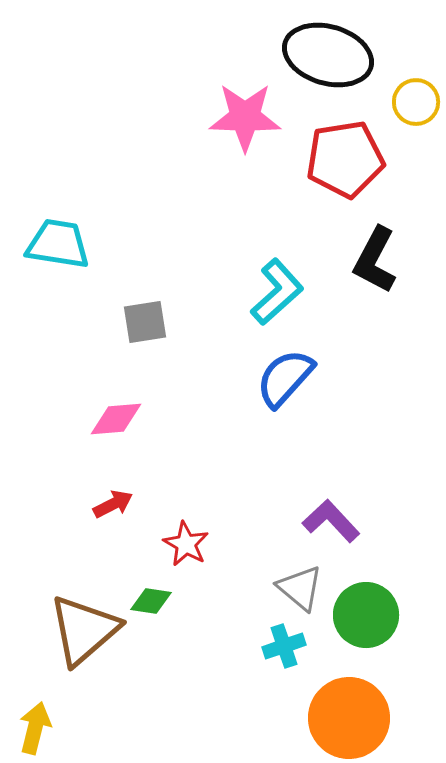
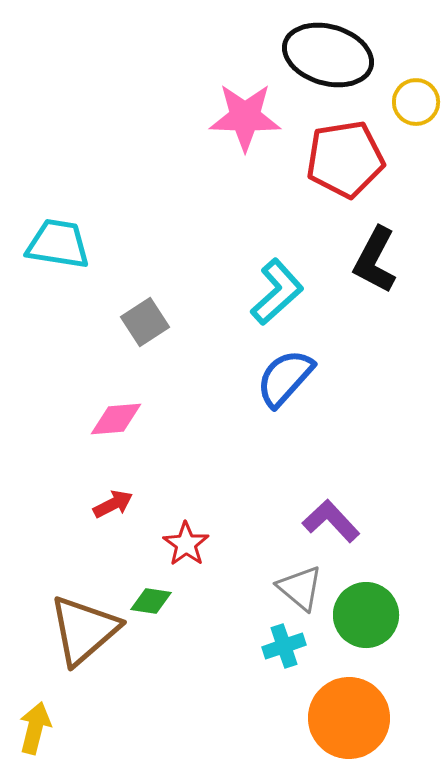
gray square: rotated 24 degrees counterclockwise
red star: rotated 6 degrees clockwise
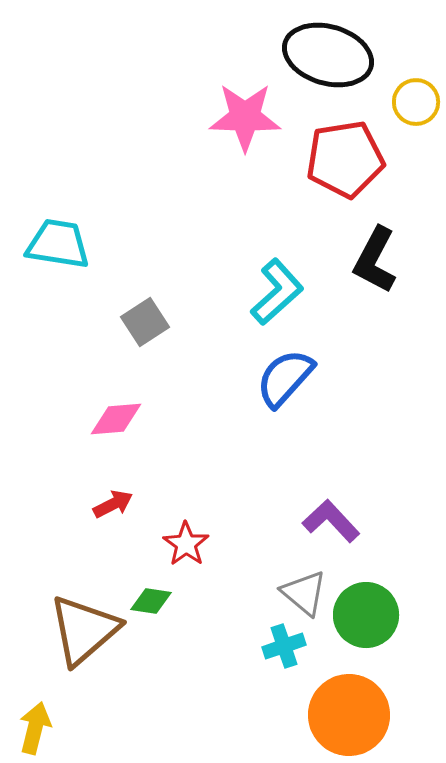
gray triangle: moved 4 px right, 5 px down
orange circle: moved 3 px up
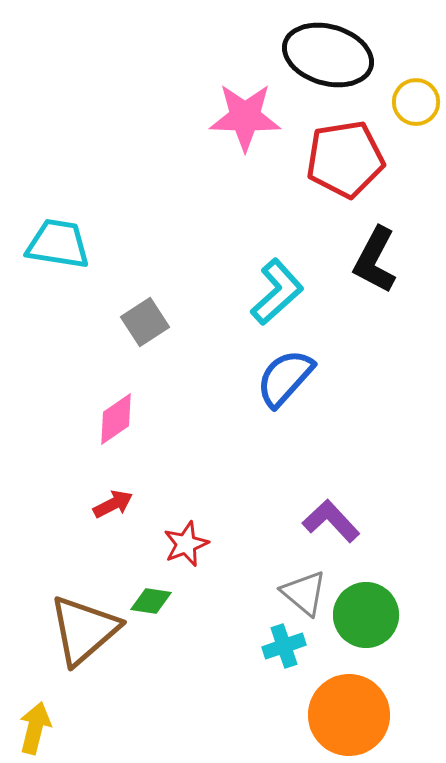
pink diamond: rotated 30 degrees counterclockwise
red star: rotated 15 degrees clockwise
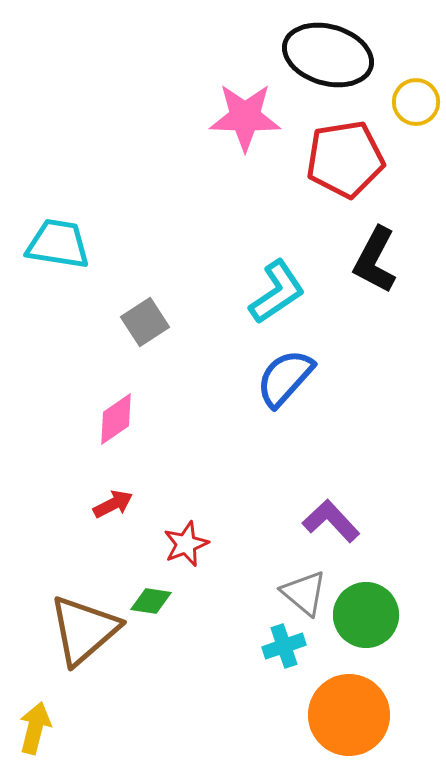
cyan L-shape: rotated 8 degrees clockwise
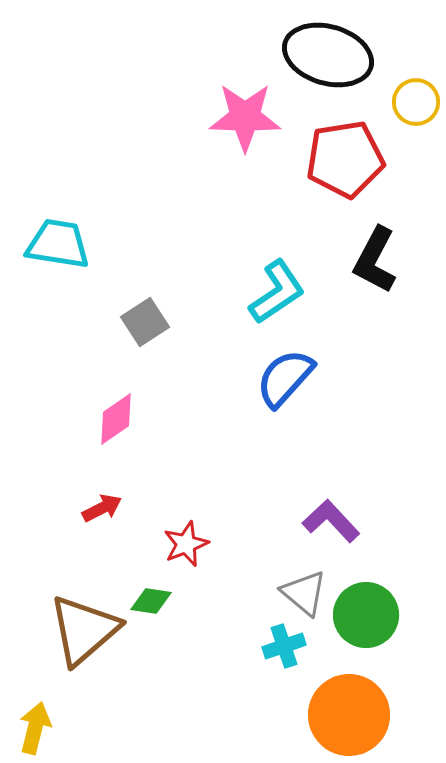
red arrow: moved 11 px left, 4 px down
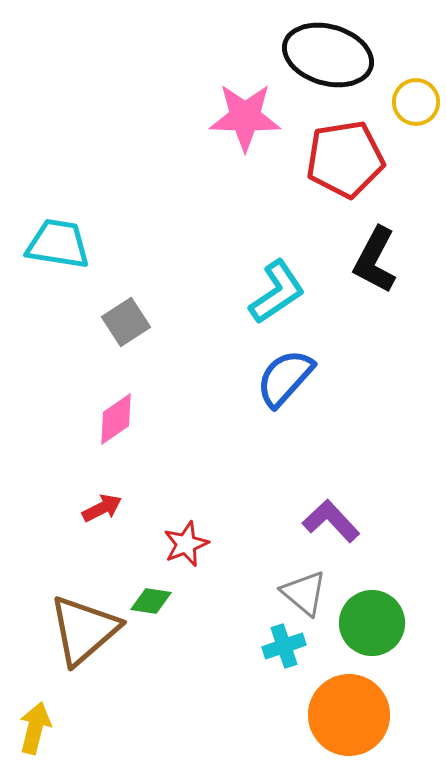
gray square: moved 19 px left
green circle: moved 6 px right, 8 px down
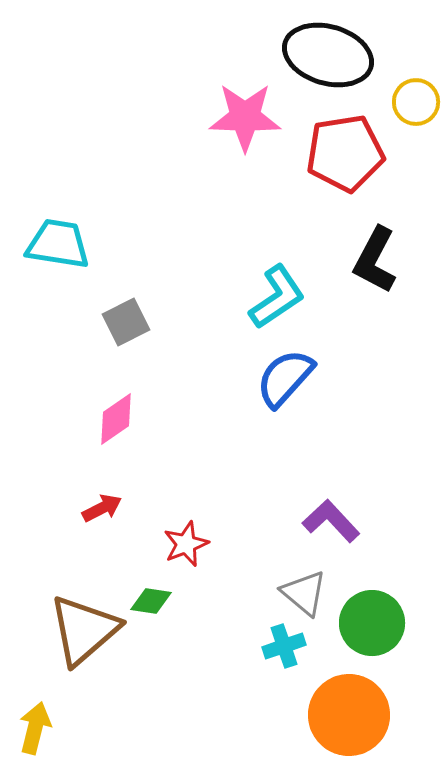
red pentagon: moved 6 px up
cyan L-shape: moved 5 px down
gray square: rotated 6 degrees clockwise
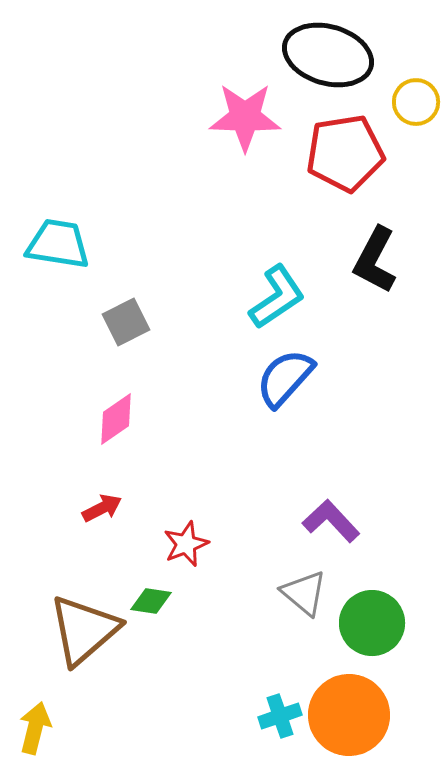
cyan cross: moved 4 px left, 70 px down
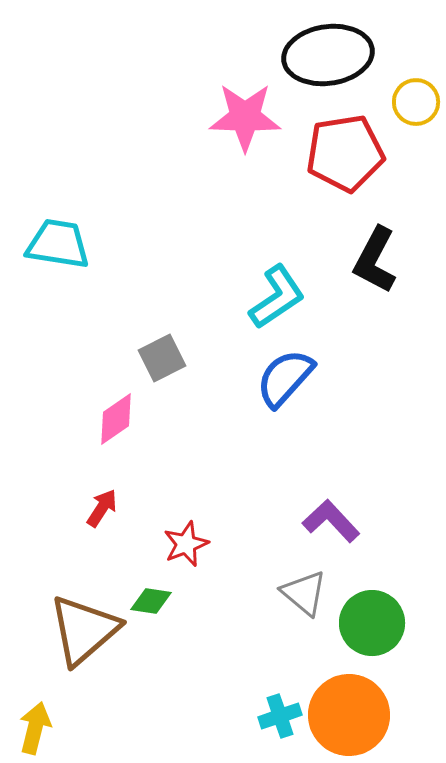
black ellipse: rotated 24 degrees counterclockwise
gray square: moved 36 px right, 36 px down
red arrow: rotated 30 degrees counterclockwise
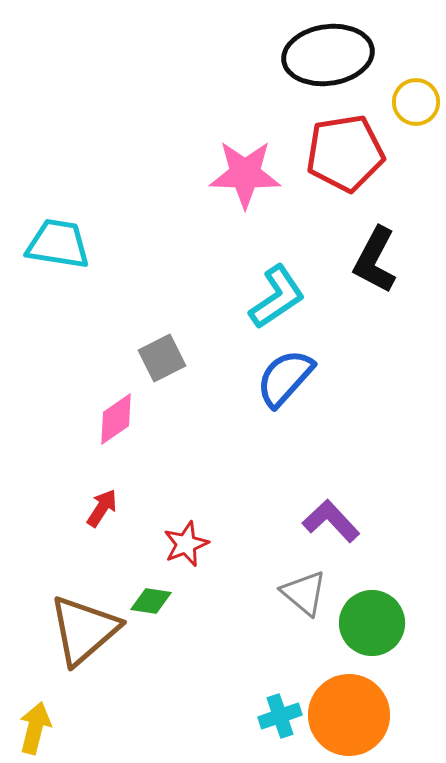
pink star: moved 57 px down
